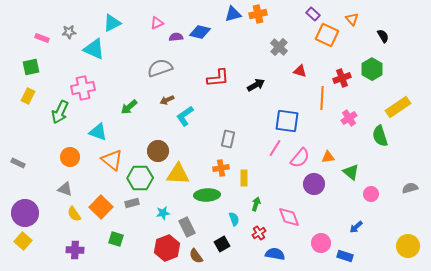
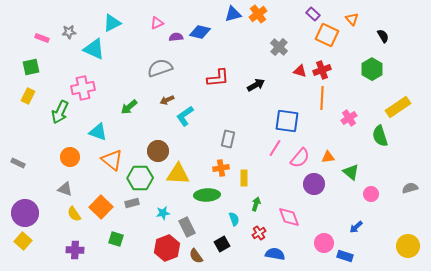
orange cross at (258, 14): rotated 24 degrees counterclockwise
red cross at (342, 78): moved 20 px left, 8 px up
pink circle at (321, 243): moved 3 px right
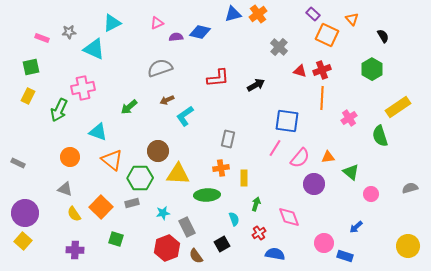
green arrow at (60, 112): moved 1 px left, 2 px up
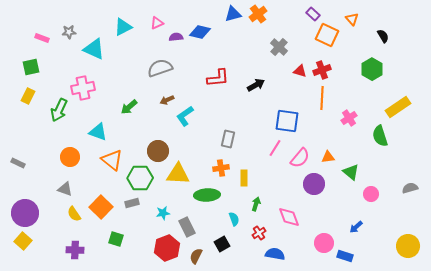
cyan triangle at (112, 23): moved 11 px right, 4 px down
brown semicircle at (196, 256): rotated 63 degrees clockwise
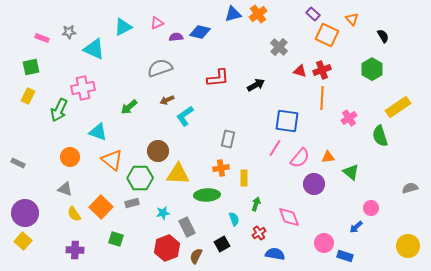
pink circle at (371, 194): moved 14 px down
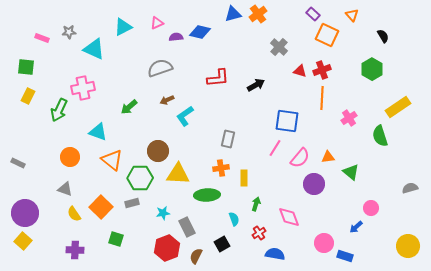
orange triangle at (352, 19): moved 4 px up
green square at (31, 67): moved 5 px left; rotated 18 degrees clockwise
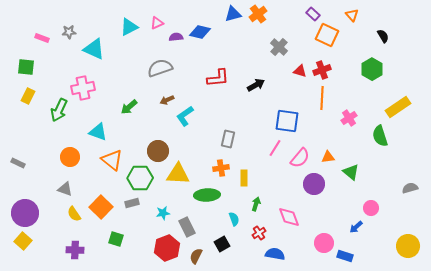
cyan triangle at (123, 27): moved 6 px right
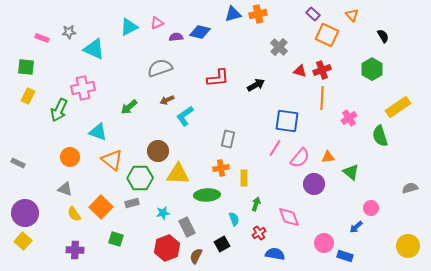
orange cross at (258, 14): rotated 24 degrees clockwise
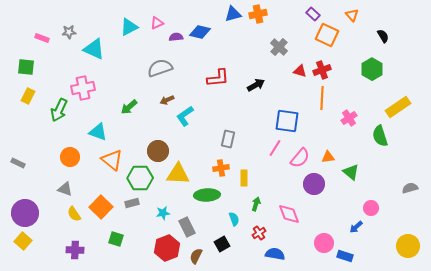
pink diamond at (289, 217): moved 3 px up
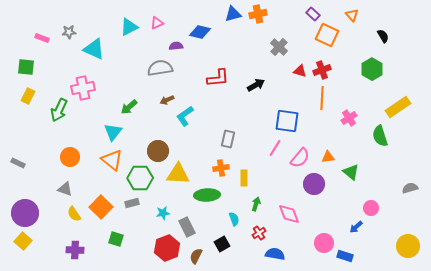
purple semicircle at (176, 37): moved 9 px down
gray semicircle at (160, 68): rotated 10 degrees clockwise
cyan triangle at (98, 132): moved 15 px right; rotated 48 degrees clockwise
